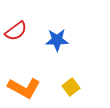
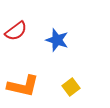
blue star: rotated 20 degrees clockwise
orange L-shape: moved 1 px left, 2 px up; rotated 16 degrees counterclockwise
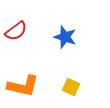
blue star: moved 8 px right, 3 px up
yellow square: rotated 30 degrees counterclockwise
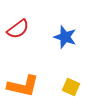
red semicircle: moved 2 px right, 2 px up
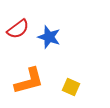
blue star: moved 16 px left
orange L-shape: moved 6 px right, 5 px up; rotated 28 degrees counterclockwise
